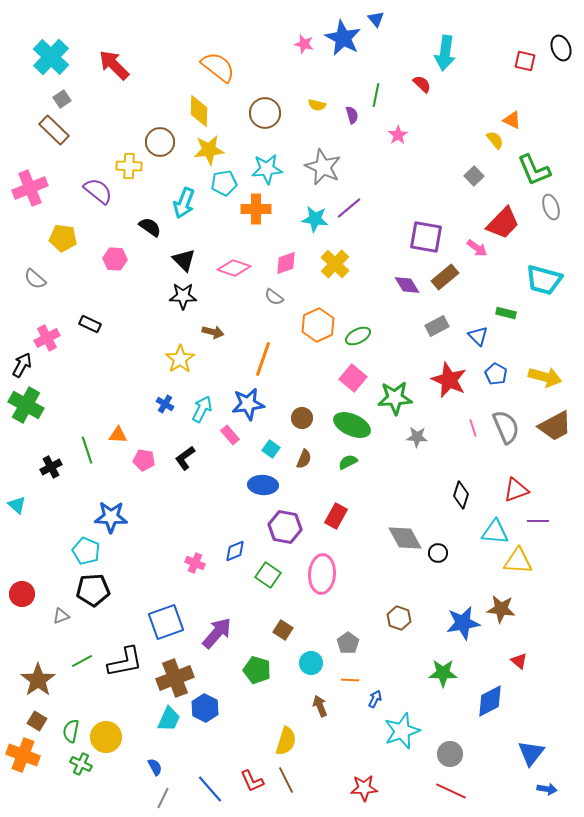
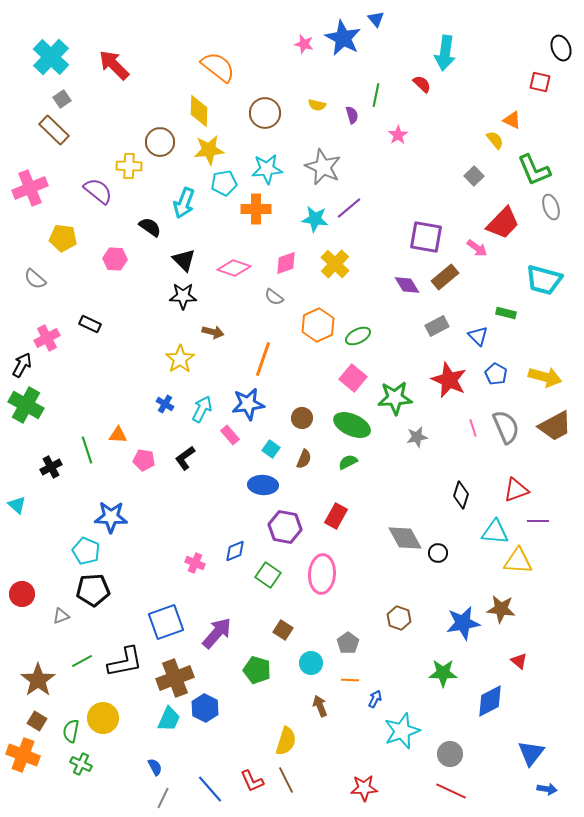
red square at (525, 61): moved 15 px right, 21 px down
gray star at (417, 437): rotated 15 degrees counterclockwise
yellow circle at (106, 737): moved 3 px left, 19 px up
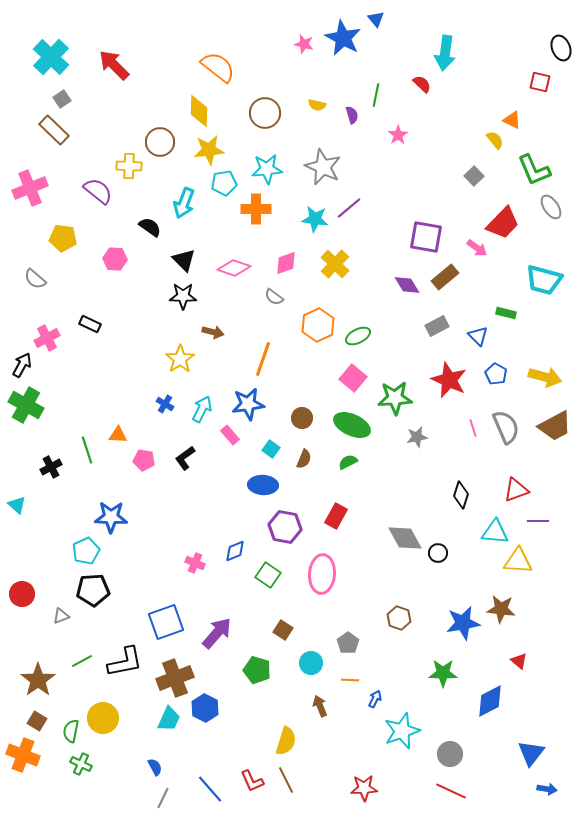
gray ellipse at (551, 207): rotated 15 degrees counterclockwise
cyan pentagon at (86, 551): rotated 24 degrees clockwise
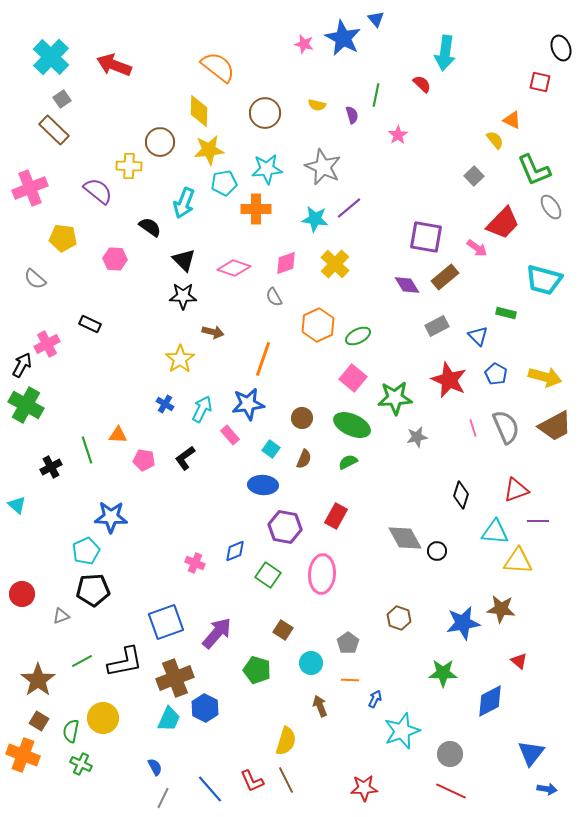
red arrow at (114, 65): rotated 24 degrees counterclockwise
gray semicircle at (274, 297): rotated 24 degrees clockwise
pink cross at (47, 338): moved 6 px down
black circle at (438, 553): moved 1 px left, 2 px up
brown square at (37, 721): moved 2 px right
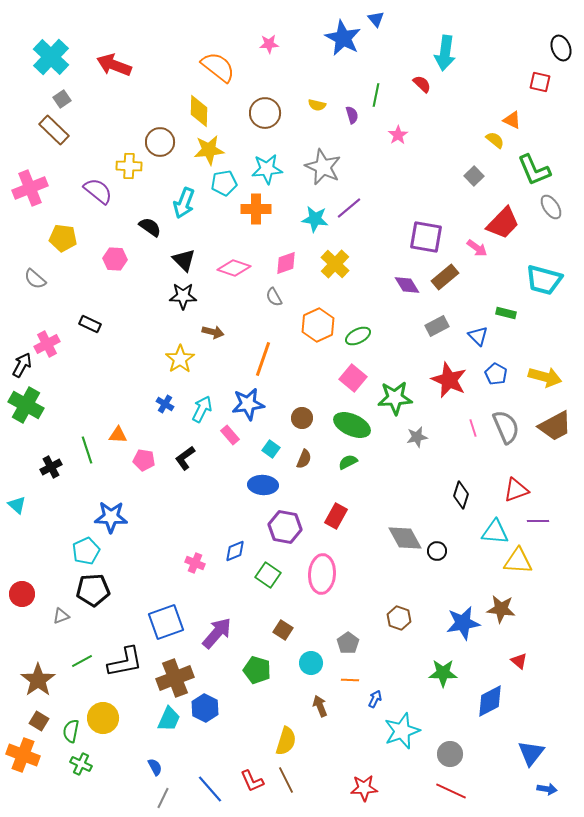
pink star at (304, 44): moved 35 px left; rotated 18 degrees counterclockwise
yellow semicircle at (495, 140): rotated 12 degrees counterclockwise
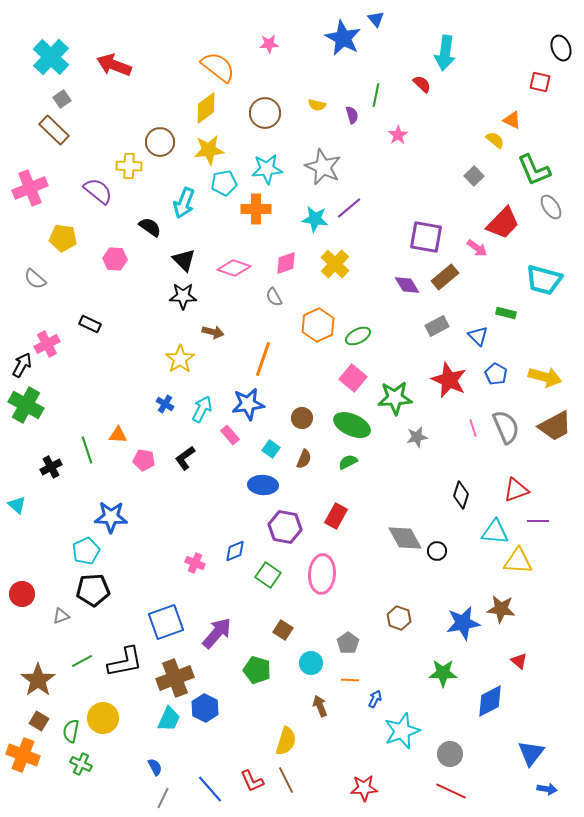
yellow diamond at (199, 111): moved 7 px right, 3 px up; rotated 52 degrees clockwise
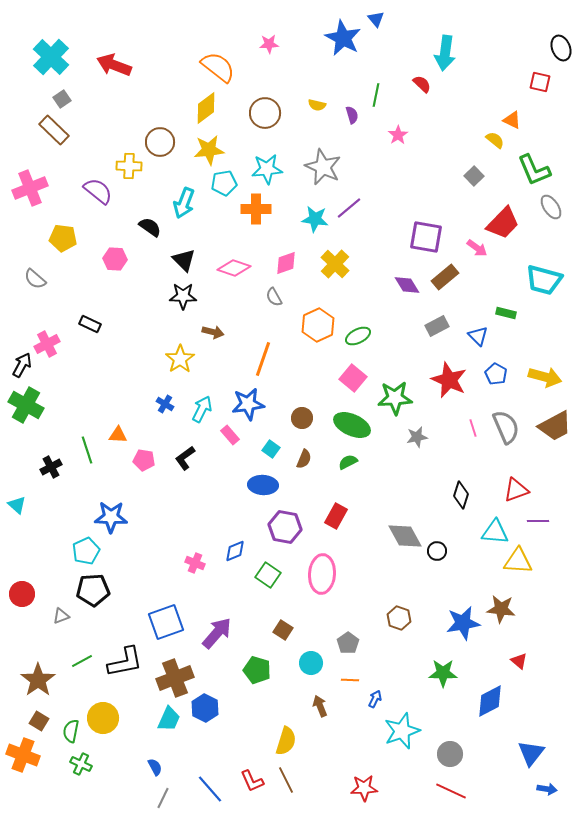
gray diamond at (405, 538): moved 2 px up
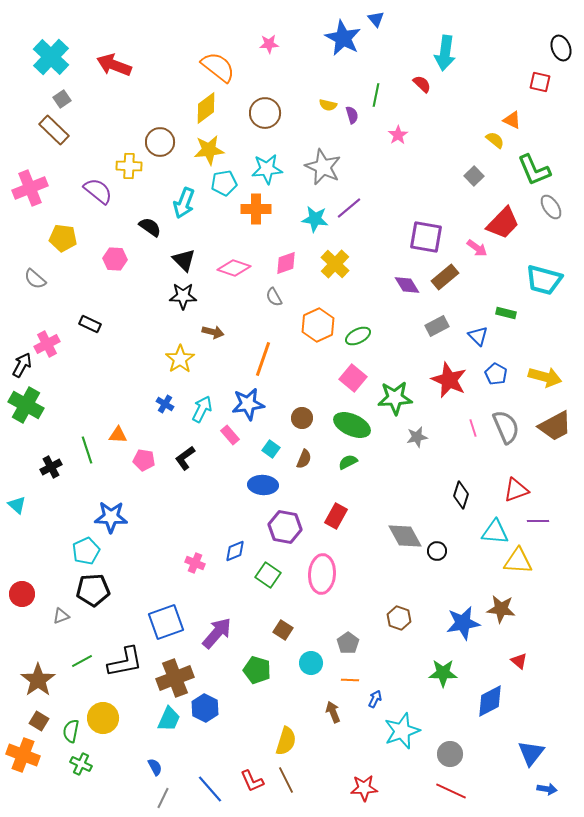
yellow semicircle at (317, 105): moved 11 px right
brown arrow at (320, 706): moved 13 px right, 6 px down
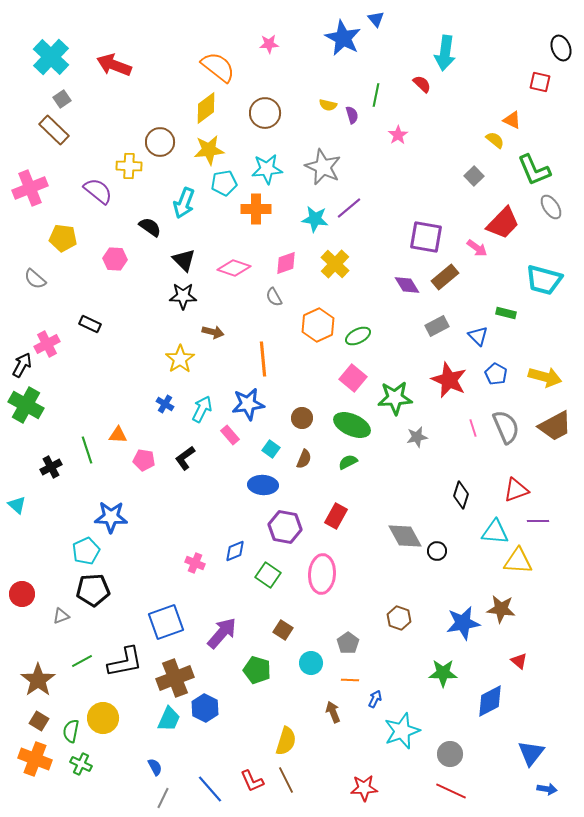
orange line at (263, 359): rotated 24 degrees counterclockwise
purple arrow at (217, 633): moved 5 px right
orange cross at (23, 755): moved 12 px right, 4 px down
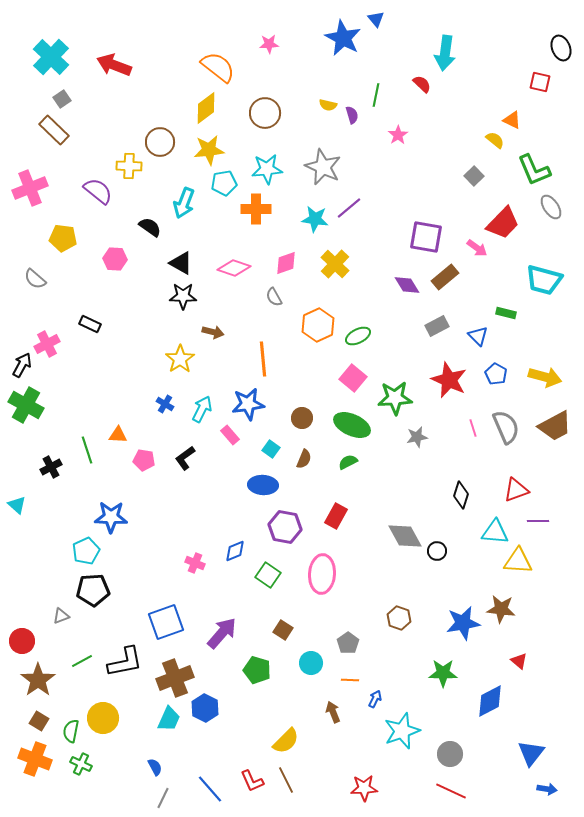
black triangle at (184, 260): moved 3 px left, 3 px down; rotated 15 degrees counterclockwise
red circle at (22, 594): moved 47 px down
yellow semicircle at (286, 741): rotated 28 degrees clockwise
